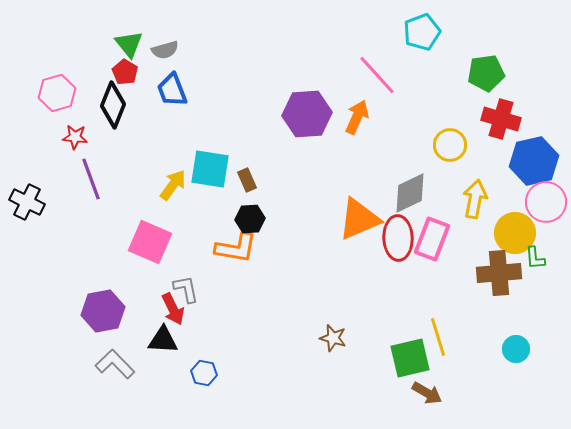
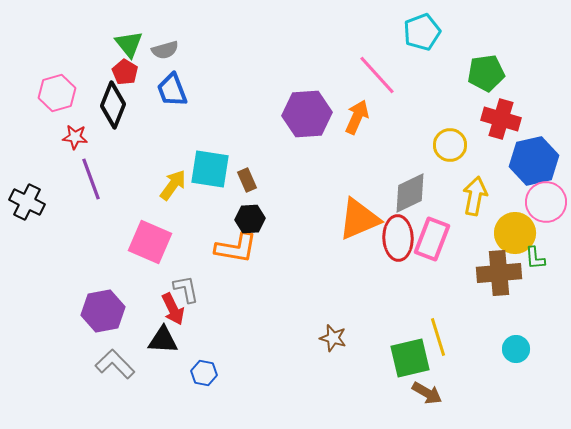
yellow arrow at (475, 199): moved 3 px up
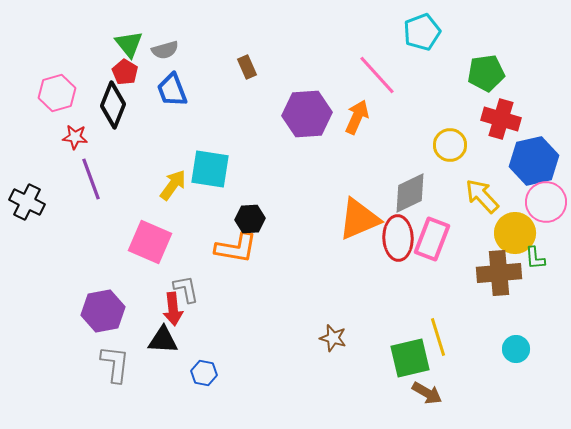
brown rectangle at (247, 180): moved 113 px up
yellow arrow at (475, 196): moved 7 px right; rotated 54 degrees counterclockwise
red arrow at (173, 309): rotated 20 degrees clockwise
gray L-shape at (115, 364): rotated 51 degrees clockwise
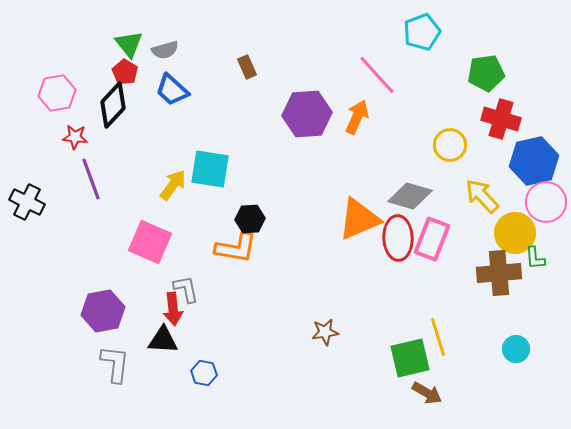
blue trapezoid at (172, 90): rotated 27 degrees counterclockwise
pink hexagon at (57, 93): rotated 6 degrees clockwise
black diamond at (113, 105): rotated 21 degrees clockwise
gray diamond at (410, 193): moved 3 px down; rotated 42 degrees clockwise
brown star at (333, 338): moved 8 px left, 6 px up; rotated 24 degrees counterclockwise
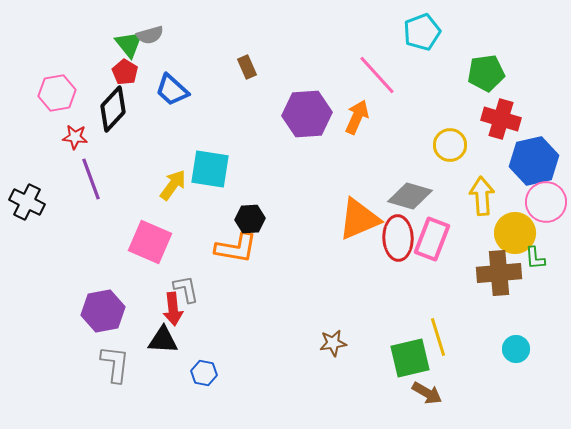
gray semicircle at (165, 50): moved 15 px left, 15 px up
black diamond at (113, 105): moved 4 px down
yellow arrow at (482, 196): rotated 39 degrees clockwise
brown star at (325, 332): moved 8 px right, 11 px down
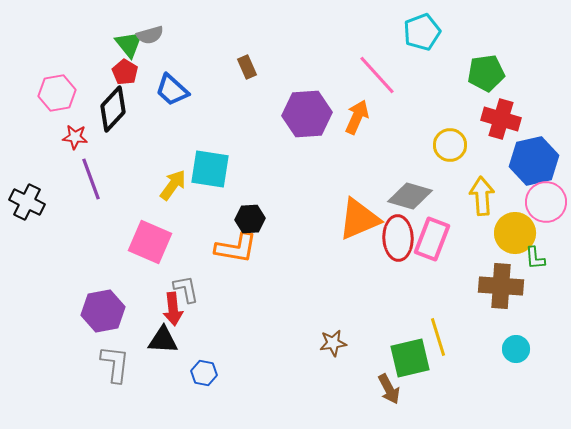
brown cross at (499, 273): moved 2 px right, 13 px down; rotated 9 degrees clockwise
brown arrow at (427, 393): moved 38 px left, 4 px up; rotated 32 degrees clockwise
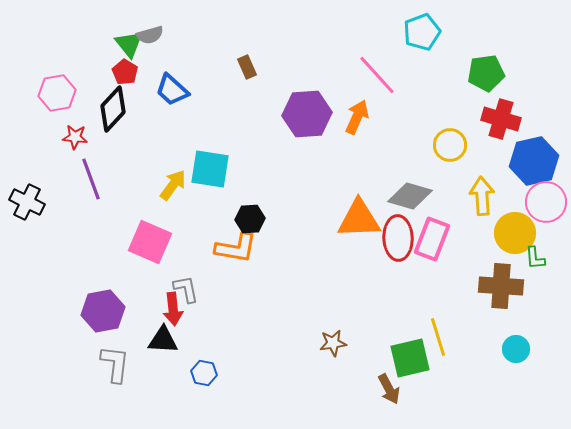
orange triangle at (359, 219): rotated 21 degrees clockwise
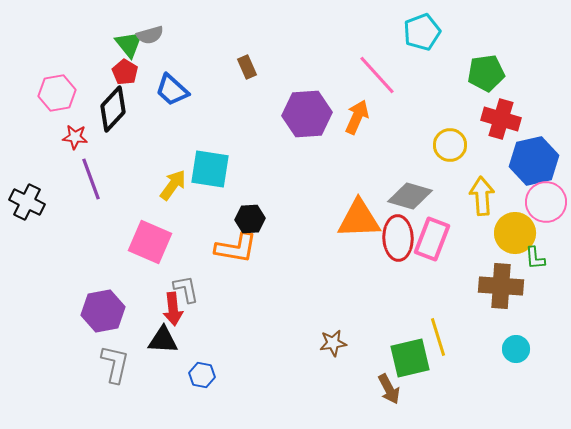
gray L-shape at (115, 364): rotated 6 degrees clockwise
blue hexagon at (204, 373): moved 2 px left, 2 px down
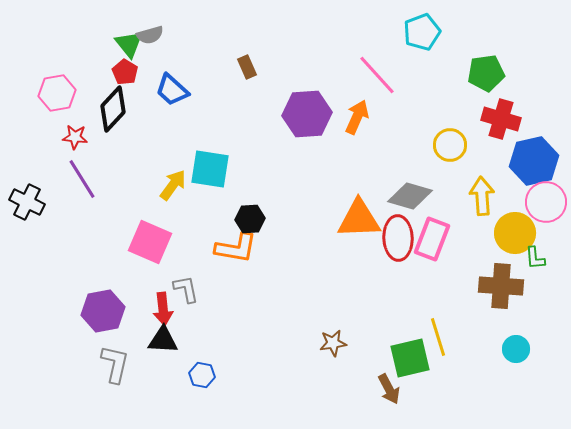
purple line at (91, 179): moved 9 px left; rotated 12 degrees counterclockwise
red arrow at (173, 309): moved 10 px left
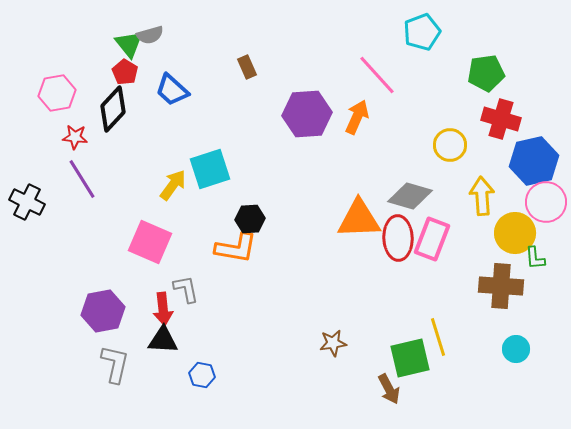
cyan square at (210, 169): rotated 27 degrees counterclockwise
